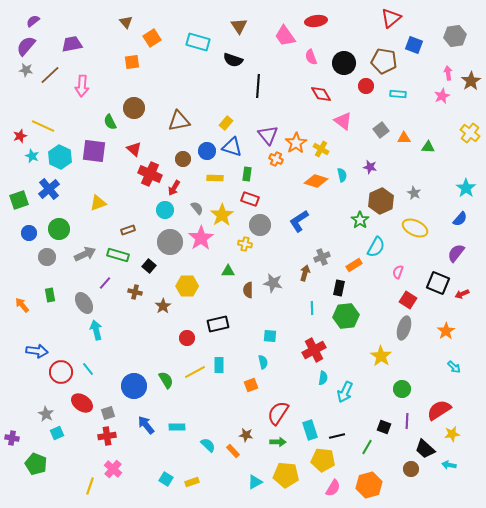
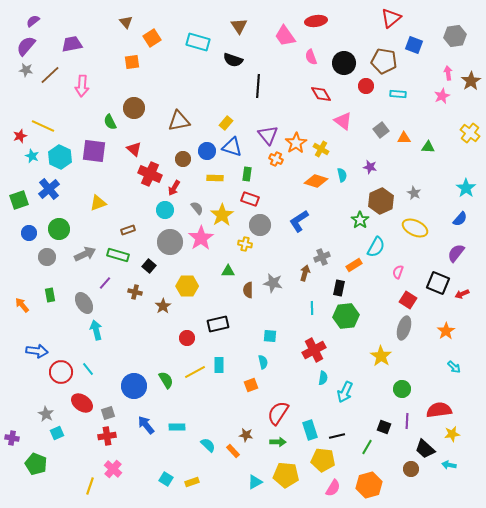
red semicircle at (439, 410): rotated 25 degrees clockwise
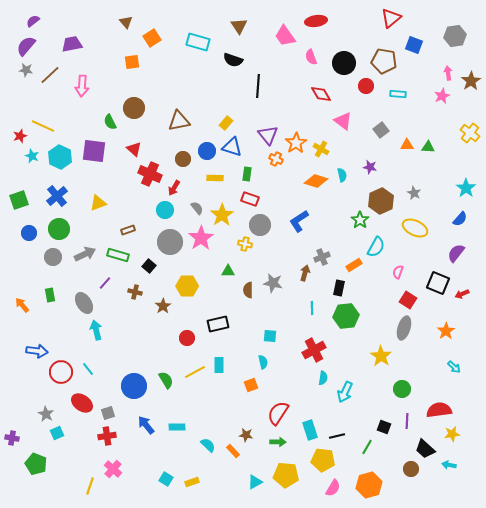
orange triangle at (404, 138): moved 3 px right, 7 px down
blue cross at (49, 189): moved 8 px right, 7 px down
gray circle at (47, 257): moved 6 px right
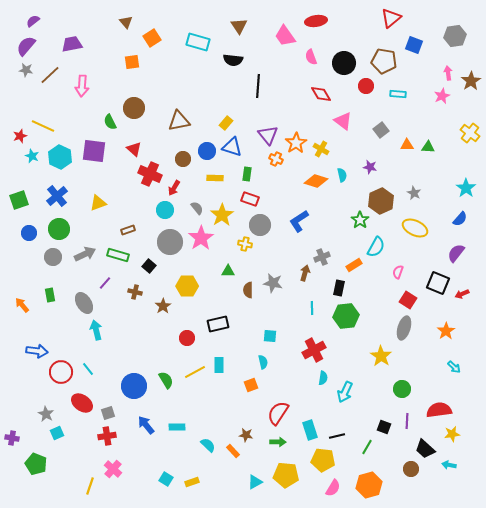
black semicircle at (233, 60): rotated 12 degrees counterclockwise
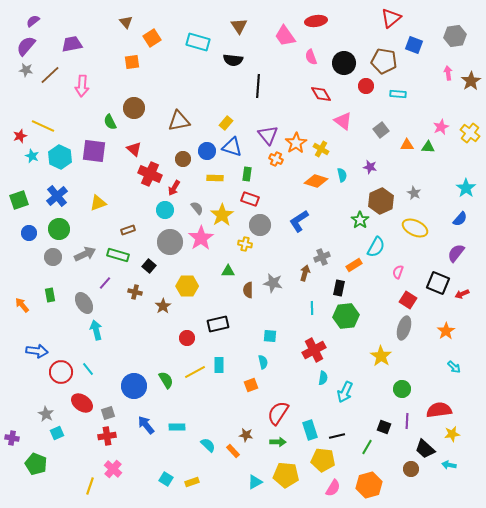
pink star at (442, 96): moved 1 px left, 31 px down
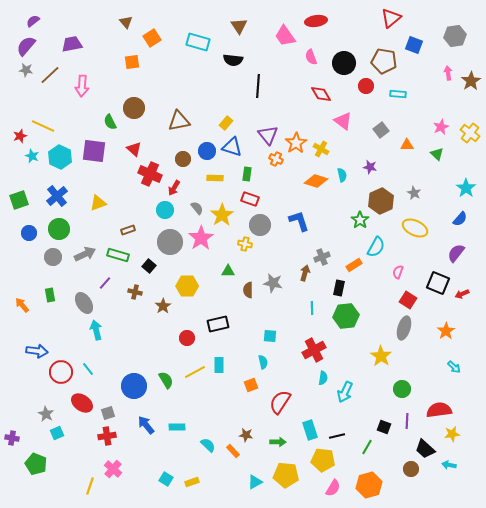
green triangle at (428, 147): moved 9 px right, 7 px down; rotated 40 degrees clockwise
blue L-shape at (299, 221): rotated 105 degrees clockwise
red semicircle at (278, 413): moved 2 px right, 11 px up
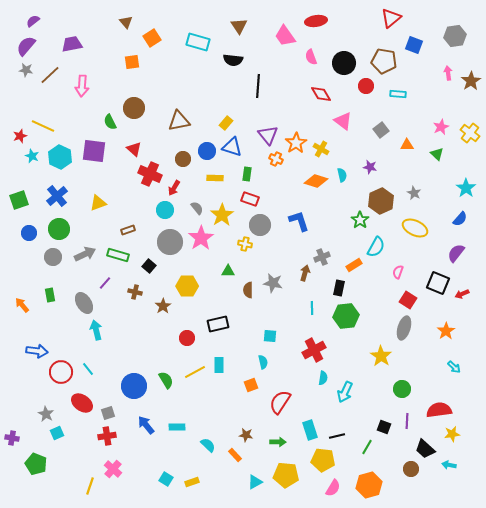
orange rectangle at (233, 451): moved 2 px right, 4 px down
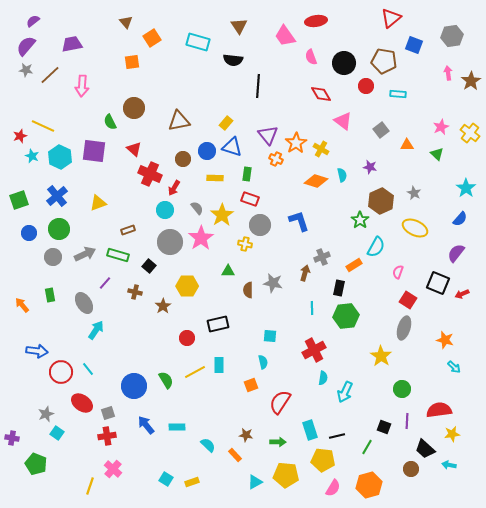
gray hexagon at (455, 36): moved 3 px left
cyan arrow at (96, 330): rotated 48 degrees clockwise
orange star at (446, 331): moved 1 px left, 9 px down; rotated 24 degrees counterclockwise
gray star at (46, 414): rotated 21 degrees clockwise
cyan square at (57, 433): rotated 32 degrees counterclockwise
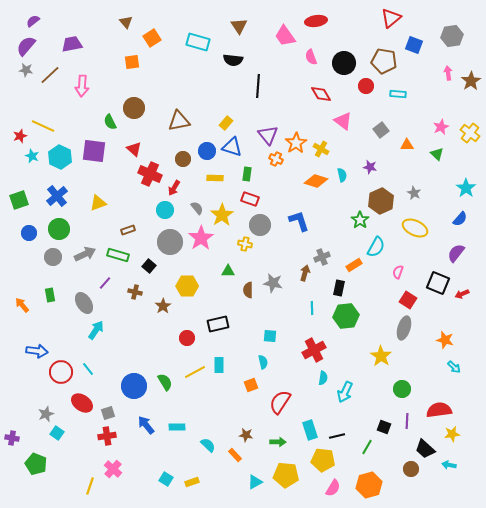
green semicircle at (166, 380): moved 1 px left, 2 px down
